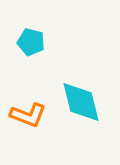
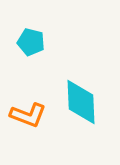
cyan diamond: rotated 12 degrees clockwise
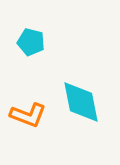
cyan diamond: rotated 9 degrees counterclockwise
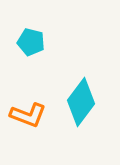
cyan diamond: rotated 48 degrees clockwise
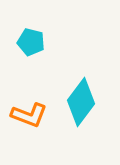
orange L-shape: moved 1 px right
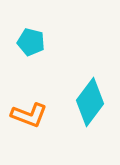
cyan diamond: moved 9 px right
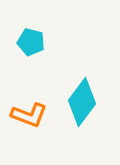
cyan diamond: moved 8 px left
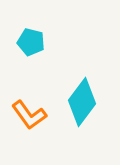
orange L-shape: rotated 33 degrees clockwise
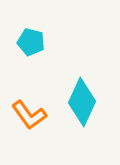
cyan diamond: rotated 12 degrees counterclockwise
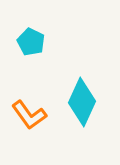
cyan pentagon: rotated 12 degrees clockwise
